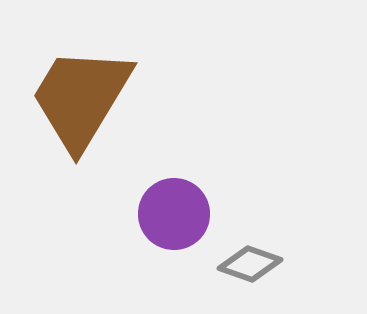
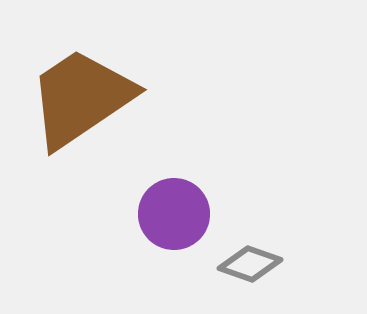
brown trapezoid: rotated 25 degrees clockwise
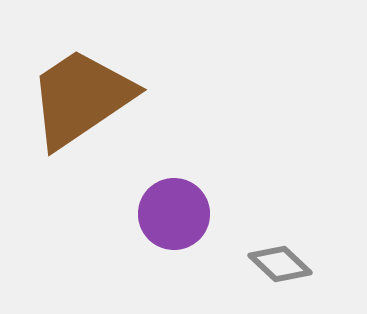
gray diamond: moved 30 px right; rotated 24 degrees clockwise
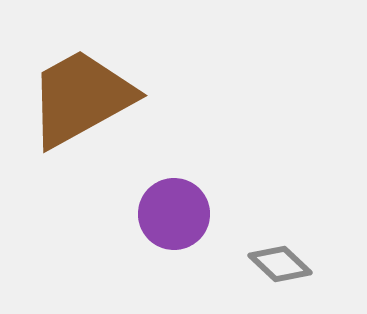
brown trapezoid: rotated 5 degrees clockwise
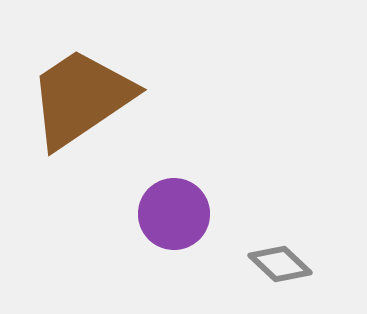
brown trapezoid: rotated 5 degrees counterclockwise
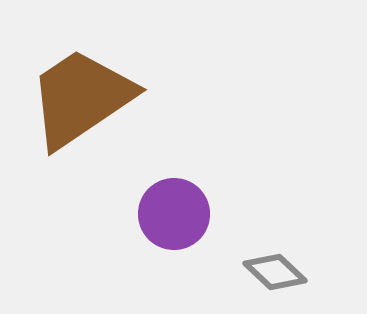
gray diamond: moved 5 px left, 8 px down
